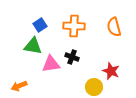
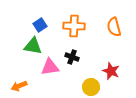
pink triangle: moved 1 px left, 3 px down
yellow circle: moved 3 px left
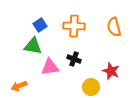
black cross: moved 2 px right, 2 px down
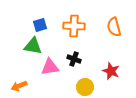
blue square: rotated 16 degrees clockwise
yellow circle: moved 6 px left
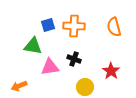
blue square: moved 8 px right
red star: rotated 12 degrees clockwise
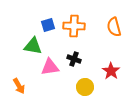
orange arrow: rotated 98 degrees counterclockwise
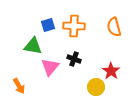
pink triangle: rotated 42 degrees counterclockwise
yellow circle: moved 11 px right
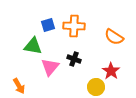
orange semicircle: moved 10 px down; rotated 42 degrees counterclockwise
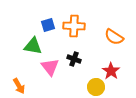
pink triangle: rotated 18 degrees counterclockwise
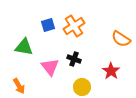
orange cross: rotated 35 degrees counterclockwise
orange semicircle: moved 7 px right, 2 px down
green triangle: moved 9 px left, 1 px down
yellow circle: moved 14 px left
